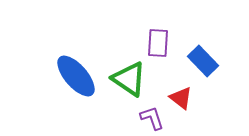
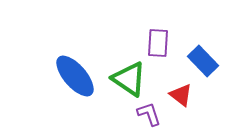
blue ellipse: moved 1 px left
red triangle: moved 3 px up
purple L-shape: moved 3 px left, 4 px up
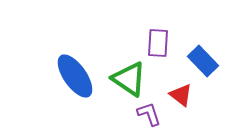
blue ellipse: rotated 6 degrees clockwise
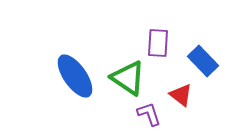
green triangle: moved 1 px left, 1 px up
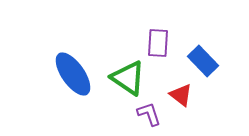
blue ellipse: moved 2 px left, 2 px up
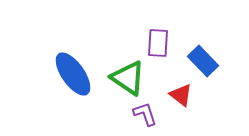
purple L-shape: moved 4 px left
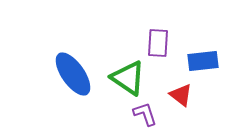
blue rectangle: rotated 52 degrees counterclockwise
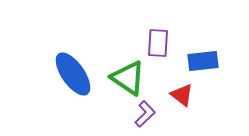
red triangle: moved 1 px right
purple L-shape: rotated 64 degrees clockwise
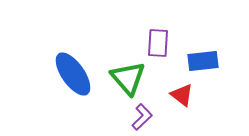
green triangle: rotated 15 degrees clockwise
purple L-shape: moved 3 px left, 3 px down
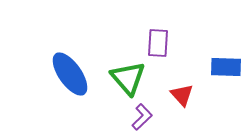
blue rectangle: moved 23 px right, 6 px down; rotated 8 degrees clockwise
blue ellipse: moved 3 px left
red triangle: rotated 10 degrees clockwise
